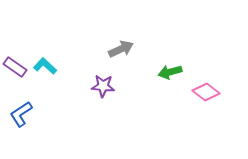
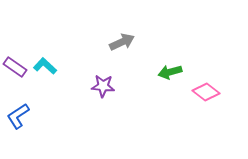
gray arrow: moved 1 px right, 7 px up
blue L-shape: moved 3 px left, 2 px down
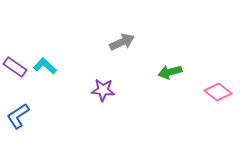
purple star: moved 4 px down
pink diamond: moved 12 px right
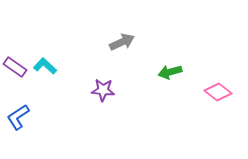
blue L-shape: moved 1 px down
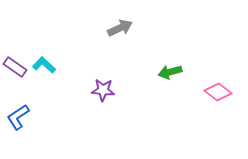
gray arrow: moved 2 px left, 14 px up
cyan L-shape: moved 1 px left, 1 px up
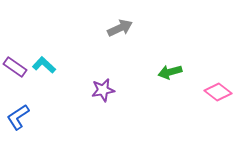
purple star: rotated 15 degrees counterclockwise
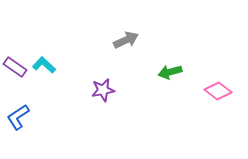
gray arrow: moved 6 px right, 12 px down
pink diamond: moved 1 px up
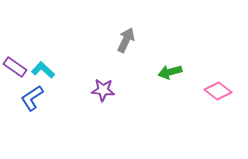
gray arrow: rotated 40 degrees counterclockwise
cyan L-shape: moved 1 px left, 5 px down
purple star: rotated 15 degrees clockwise
blue L-shape: moved 14 px right, 19 px up
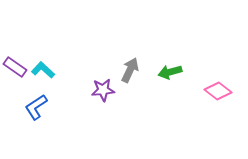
gray arrow: moved 4 px right, 30 px down
purple star: rotated 10 degrees counterclockwise
blue L-shape: moved 4 px right, 9 px down
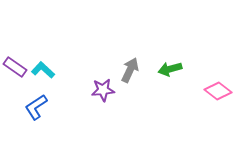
green arrow: moved 3 px up
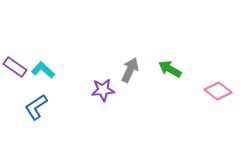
green arrow: rotated 45 degrees clockwise
